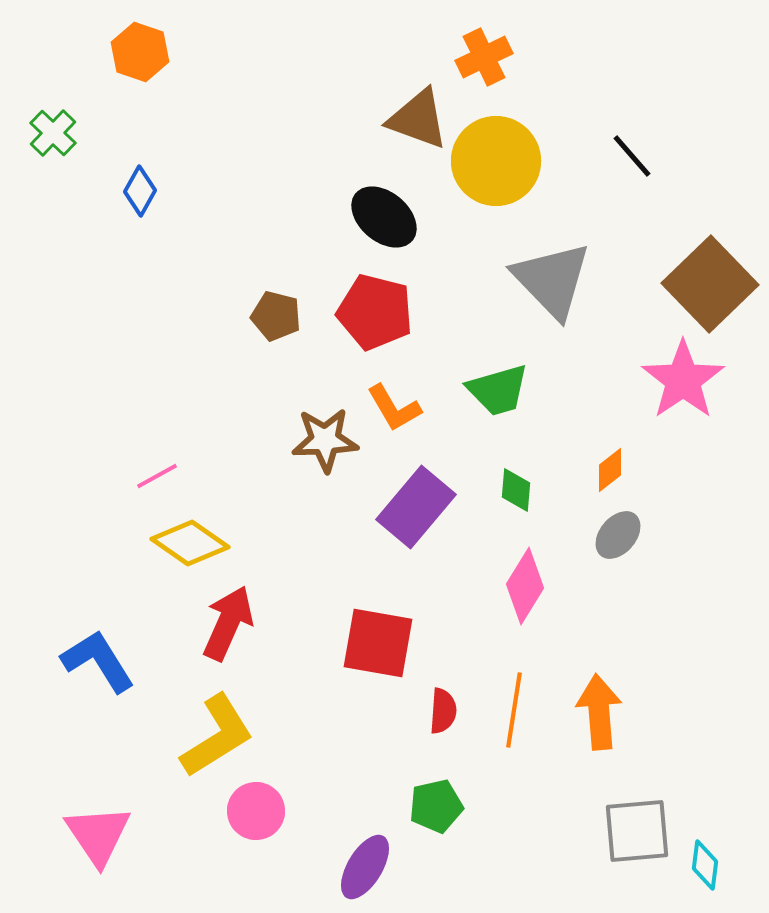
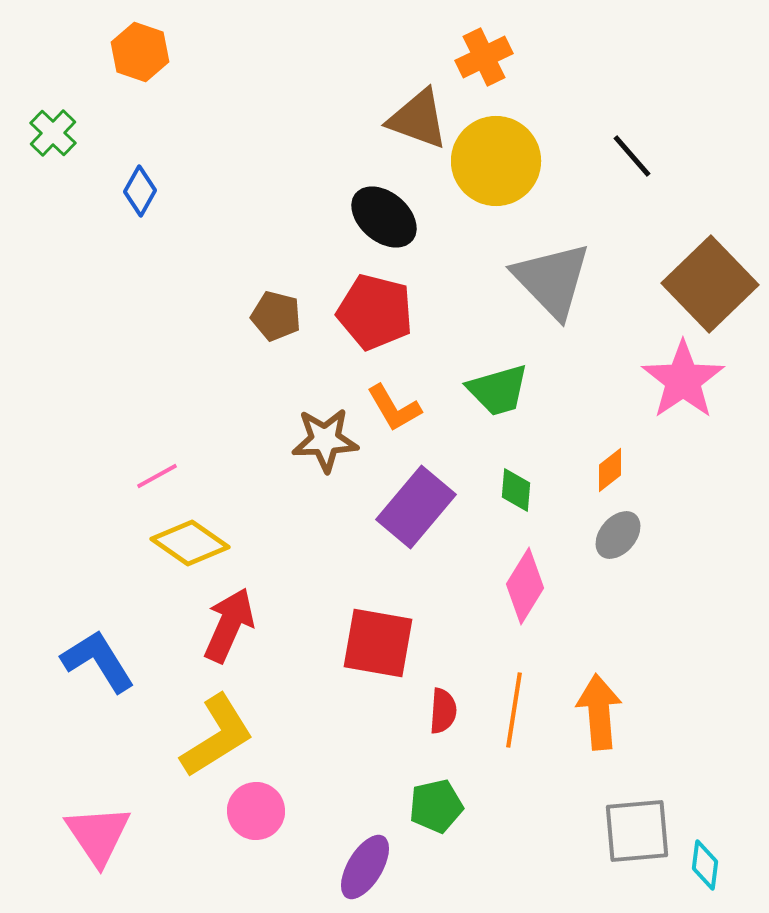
red arrow: moved 1 px right, 2 px down
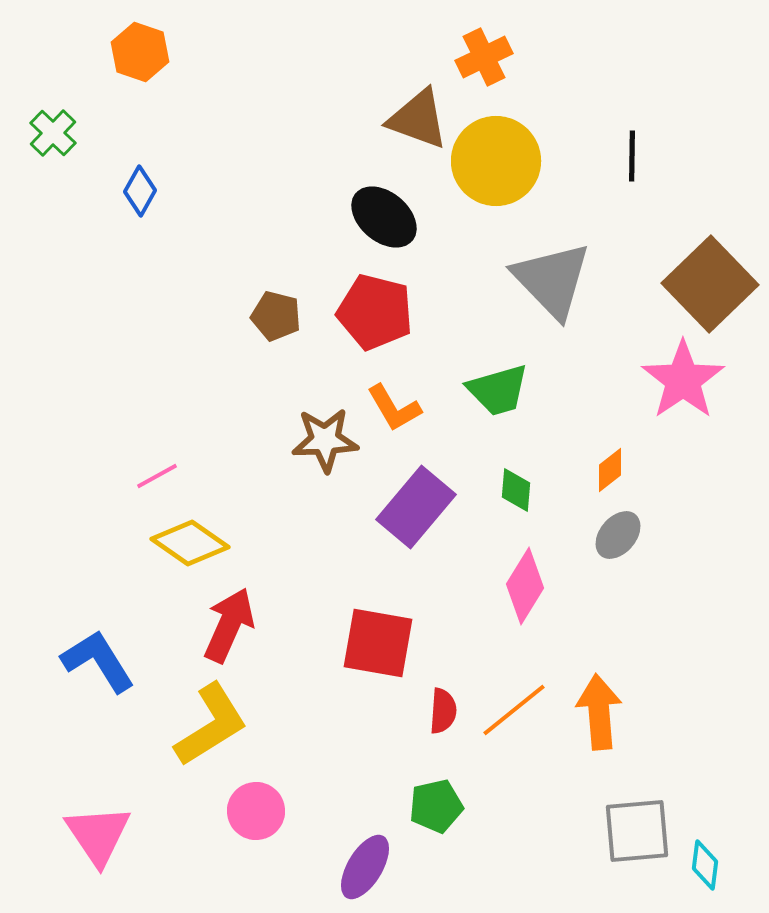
black line: rotated 42 degrees clockwise
orange line: rotated 42 degrees clockwise
yellow L-shape: moved 6 px left, 11 px up
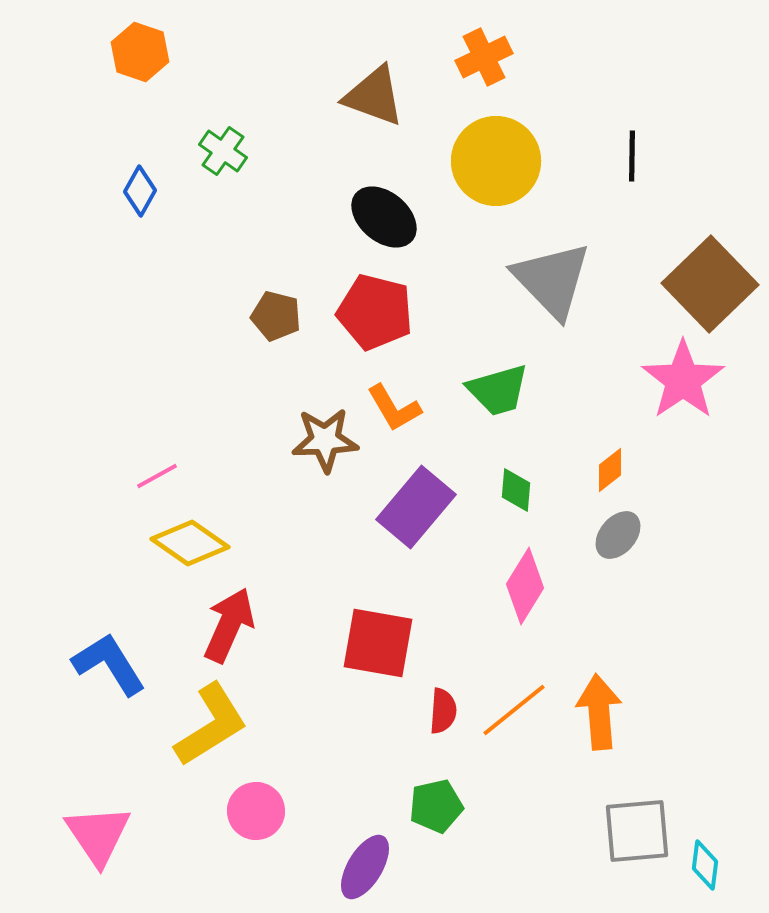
brown triangle: moved 44 px left, 23 px up
green cross: moved 170 px right, 18 px down; rotated 9 degrees counterclockwise
blue L-shape: moved 11 px right, 3 px down
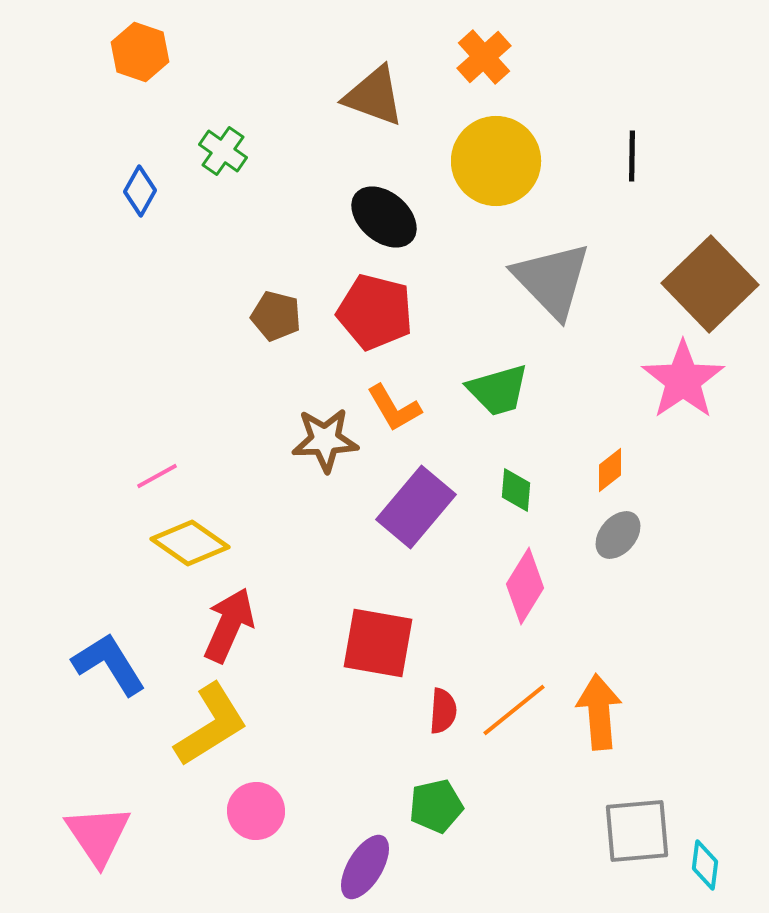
orange cross: rotated 16 degrees counterclockwise
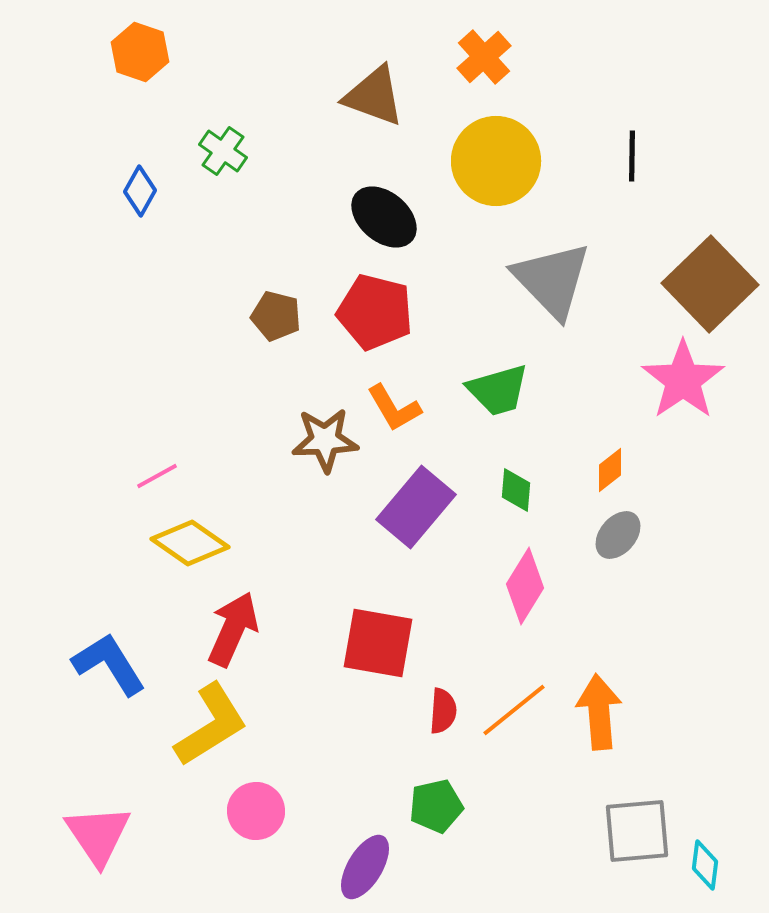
red arrow: moved 4 px right, 4 px down
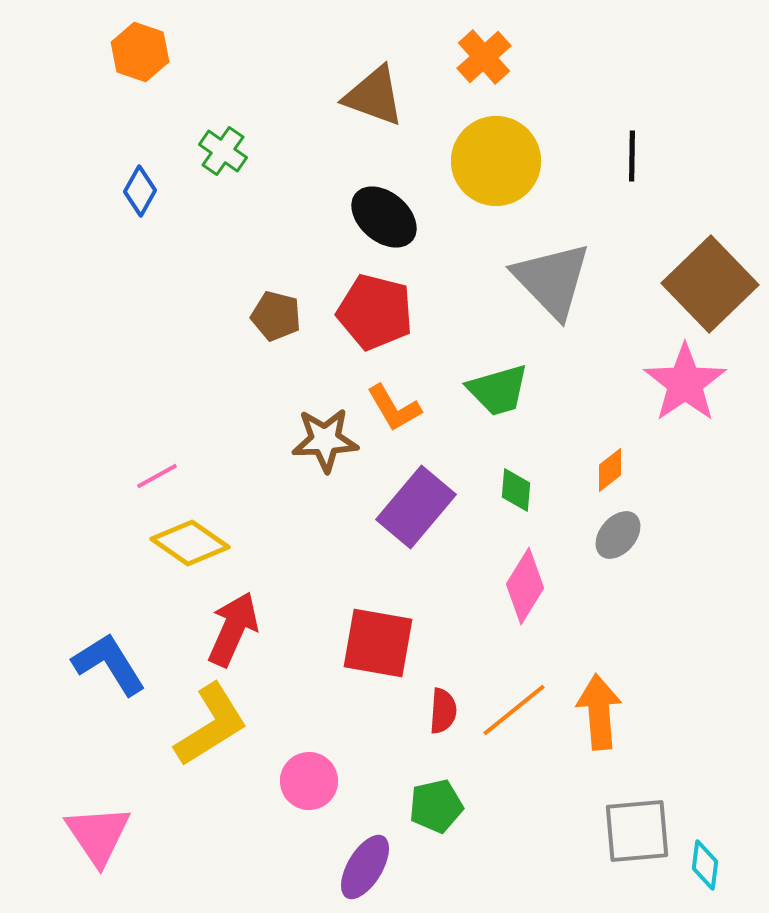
pink star: moved 2 px right, 3 px down
pink circle: moved 53 px right, 30 px up
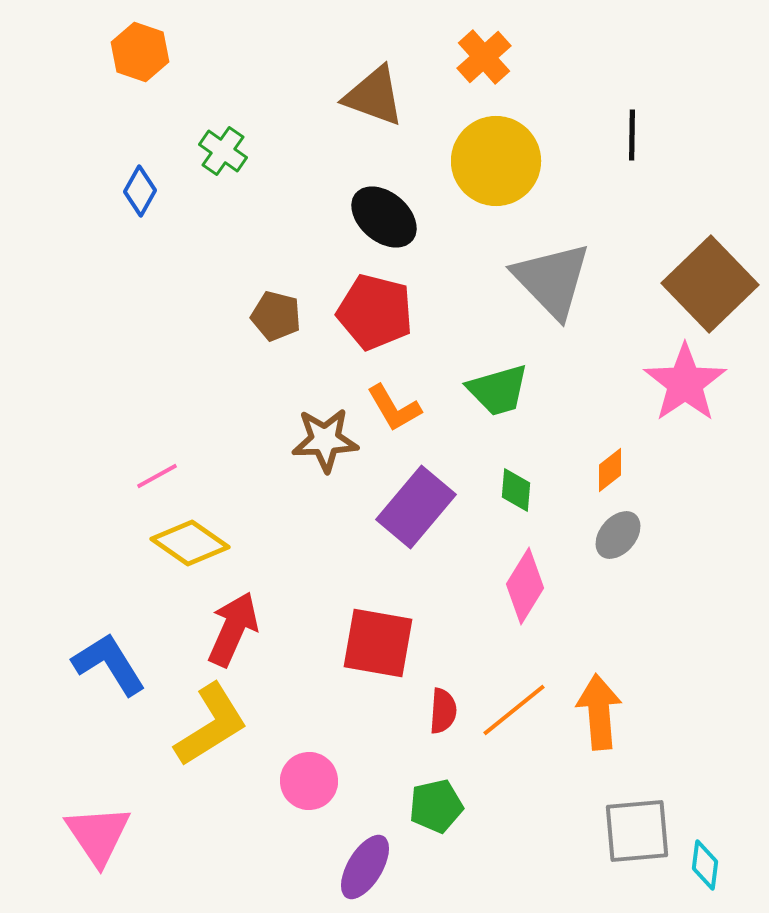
black line: moved 21 px up
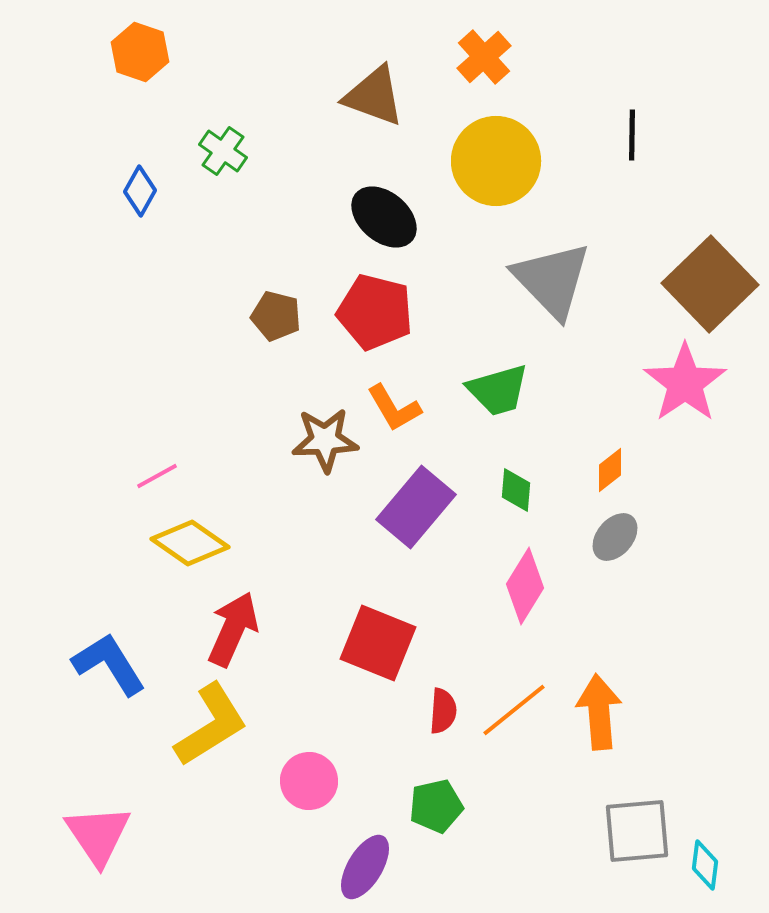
gray ellipse: moved 3 px left, 2 px down
red square: rotated 12 degrees clockwise
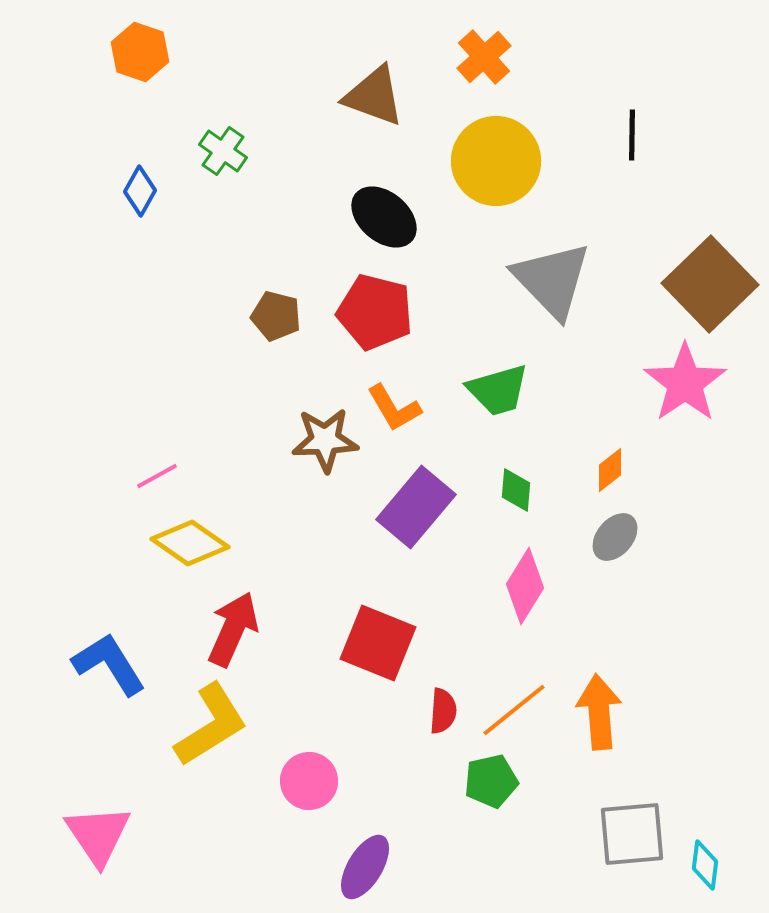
green pentagon: moved 55 px right, 25 px up
gray square: moved 5 px left, 3 px down
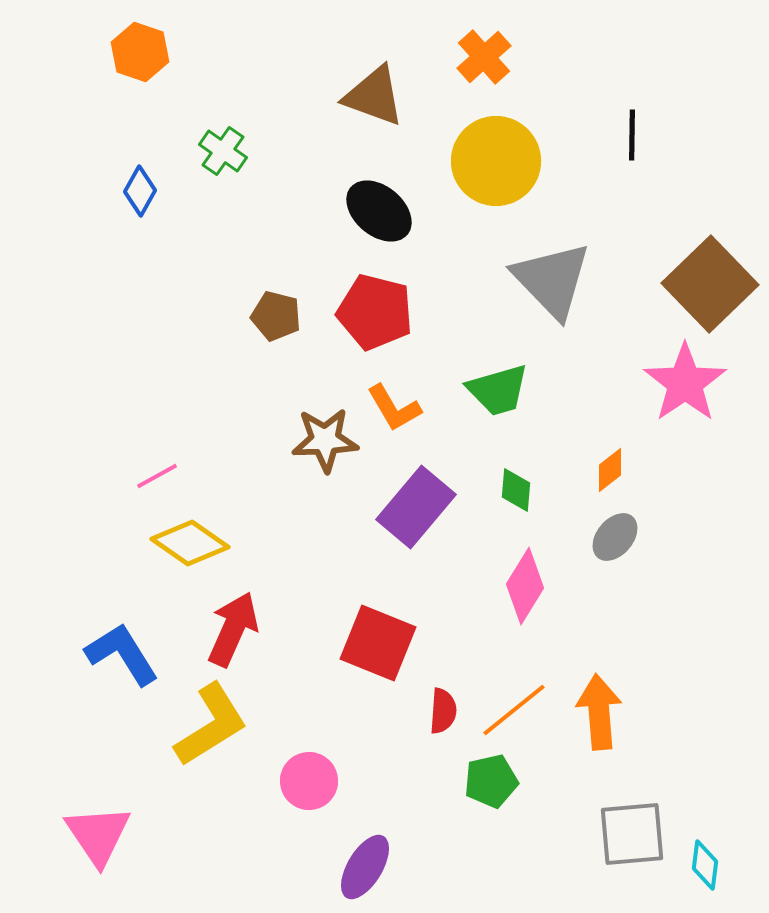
black ellipse: moved 5 px left, 6 px up
blue L-shape: moved 13 px right, 10 px up
